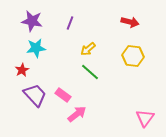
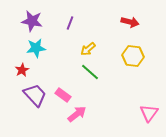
pink triangle: moved 4 px right, 5 px up
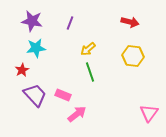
green line: rotated 30 degrees clockwise
pink rectangle: rotated 14 degrees counterclockwise
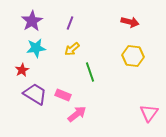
purple star: rotated 30 degrees clockwise
yellow arrow: moved 16 px left
purple trapezoid: moved 1 px up; rotated 15 degrees counterclockwise
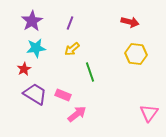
yellow hexagon: moved 3 px right, 2 px up
red star: moved 2 px right, 1 px up
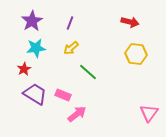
yellow arrow: moved 1 px left, 1 px up
green line: moved 2 px left; rotated 30 degrees counterclockwise
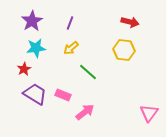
yellow hexagon: moved 12 px left, 4 px up
pink arrow: moved 8 px right, 2 px up
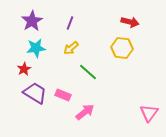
yellow hexagon: moved 2 px left, 2 px up
purple trapezoid: moved 1 px up
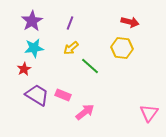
cyan star: moved 2 px left
green line: moved 2 px right, 6 px up
purple trapezoid: moved 2 px right, 2 px down
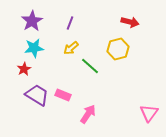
yellow hexagon: moved 4 px left, 1 px down; rotated 20 degrees counterclockwise
pink arrow: moved 3 px right, 2 px down; rotated 18 degrees counterclockwise
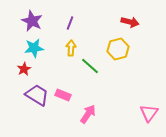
purple star: rotated 15 degrees counterclockwise
yellow arrow: rotated 133 degrees clockwise
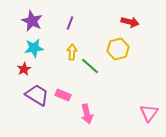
yellow arrow: moved 1 px right, 4 px down
pink arrow: moved 1 px left; rotated 132 degrees clockwise
